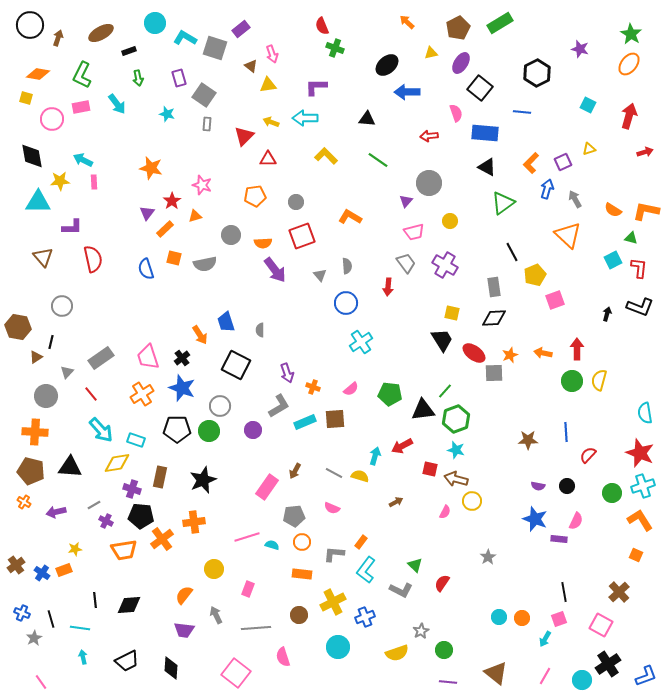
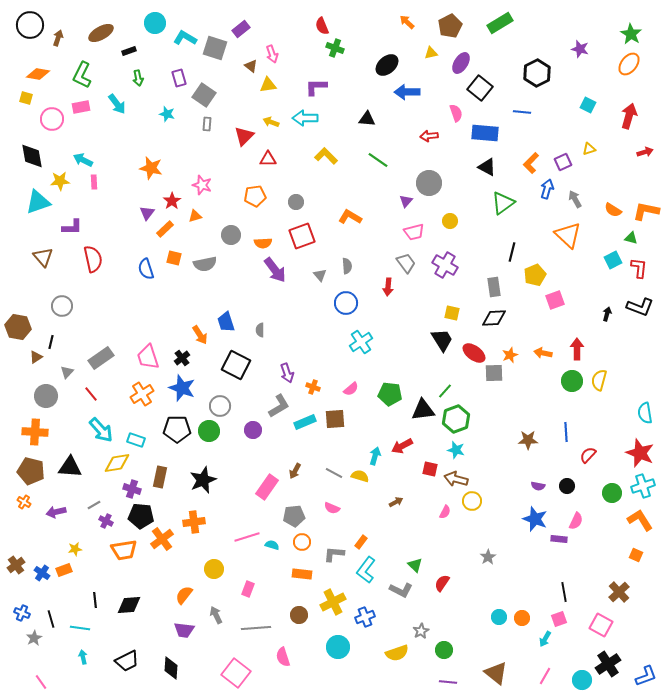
brown pentagon at (458, 28): moved 8 px left, 2 px up
cyan triangle at (38, 202): rotated 20 degrees counterclockwise
black line at (512, 252): rotated 42 degrees clockwise
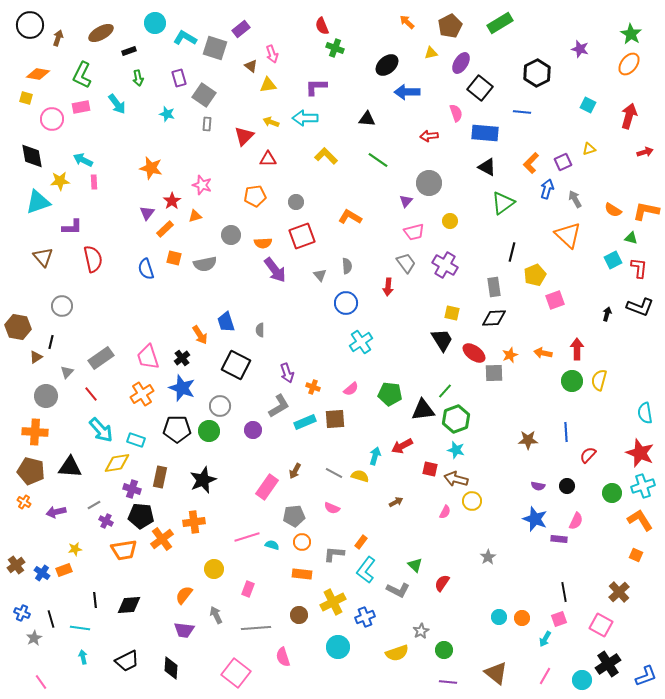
gray L-shape at (401, 590): moved 3 px left
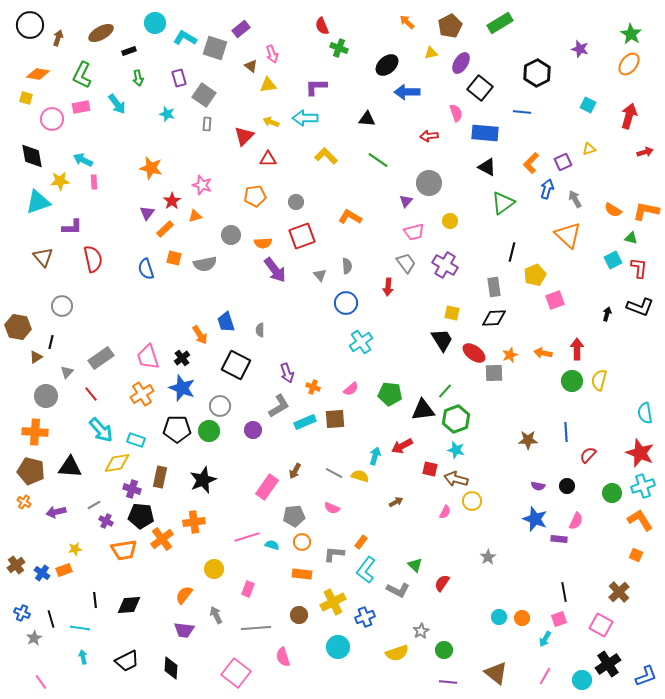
green cross at (335, 48): moved 4 px right
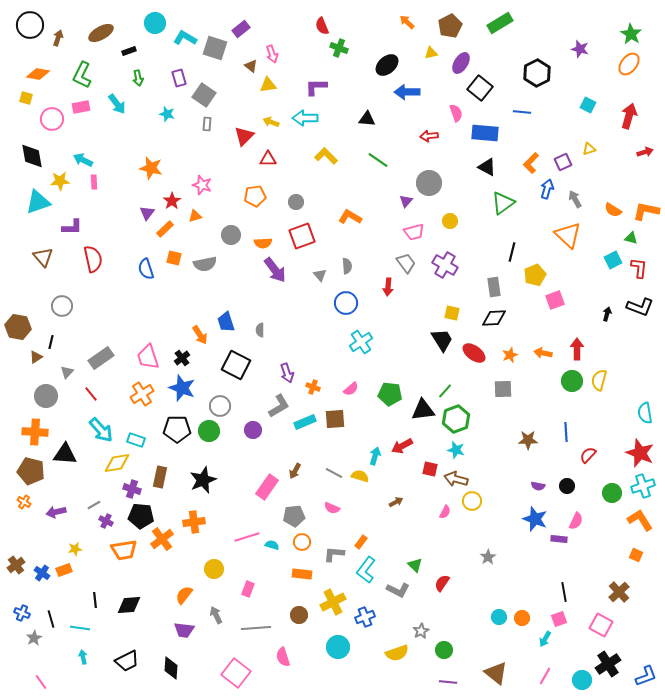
gray square at (494, 373): moved 9 px right, 16 px down
black triangle at (70, 467): moved 5 px left, 13 px up
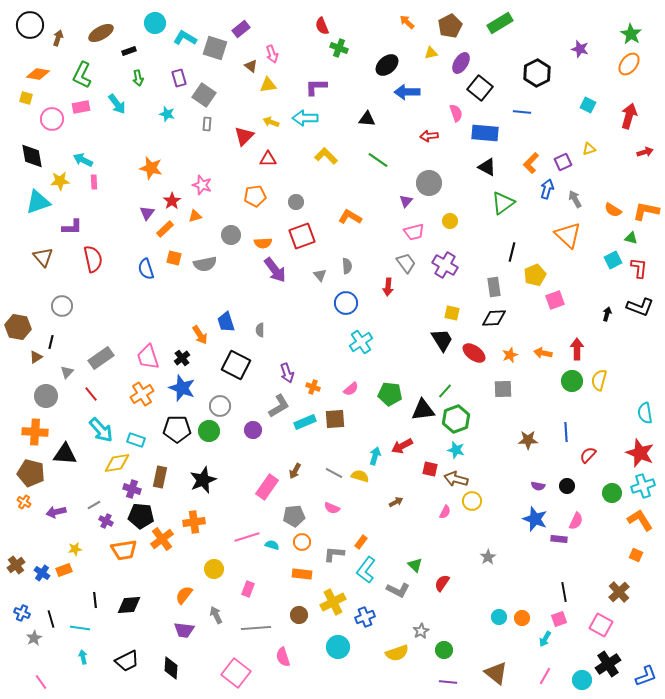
brown pentagon at (31, 471): moved 2 px down
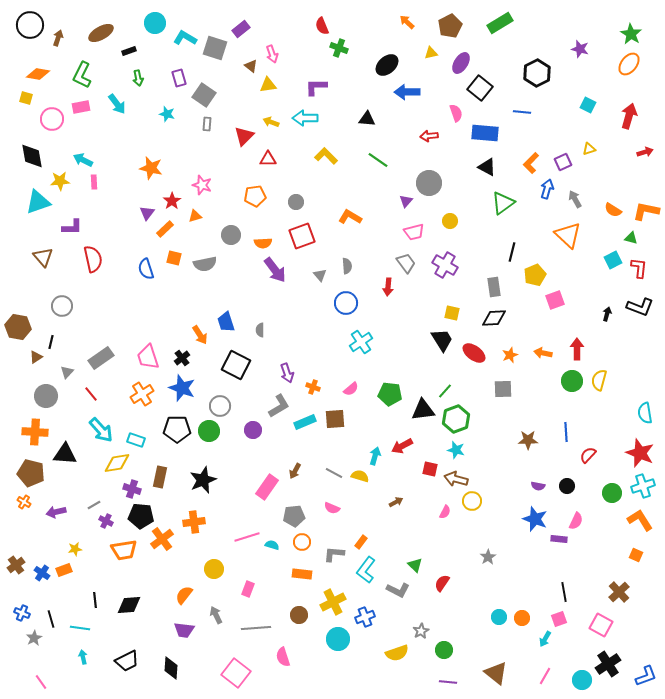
cyan circle at (338, 647): moved 8 px up
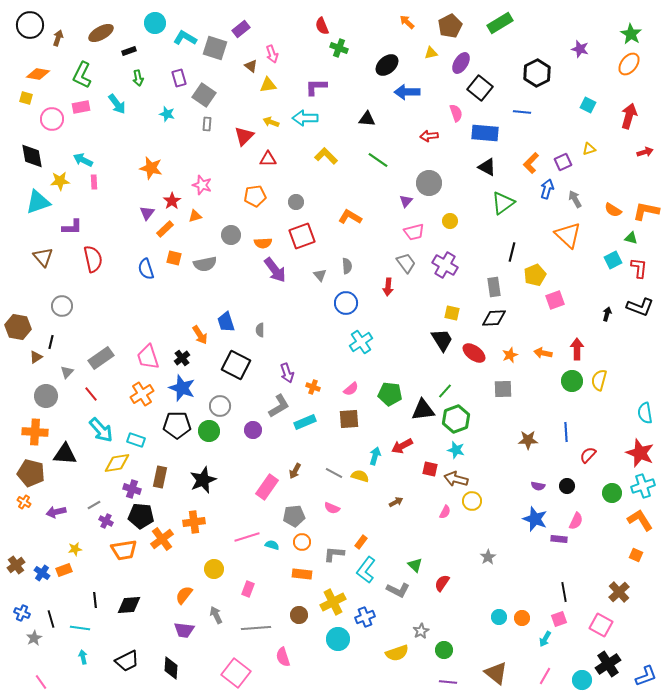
brown square at (335, 419): moved 14 px right
black pentagon at (177, 429): moved 4 px up
